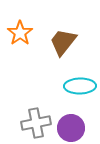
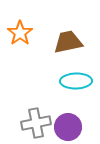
brown trapezoid: moved 5 px right; rotated 40 degrees clockwise
cyan ellipse: moved 4 px left, 5 px up
purple circle: moved 3 px left, 1 px up
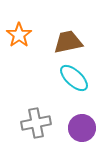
orange star: moved 1 px left, 2 px down
cyan ellipse: moved 2 px left, 3 px up; rotated 44 degrees clockwise
purple circle: moved 14 px right, 1 px down
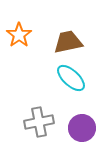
cyan ellipse: moved 3 px left
gray cross: moved 3 px right, 1 px up
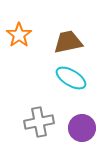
cyan ellipse: rotated 12 degrees counterclockwise
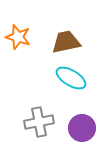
orange star: moved 1 px left, 2 px down; rotated 20 degrees counterclockwise
brown trapezoid: moved 2 px left
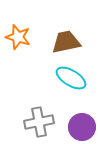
purple circle: moved 1 px up
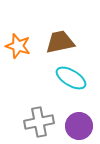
orange star: moved 9 px down
brown trapezoid: moved 6 px left
purple circle: moved 3 px left, 1 px up
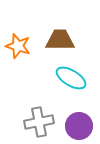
brown trapezoid: moved 2 px up; rotated 12 degrees clockwise
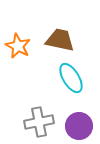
brown trapezoid: rotated 12 degrees clockwise
orange star: rotated 10 degrees clockwise
cyan ellipse: rotated 28 degrees clockwise
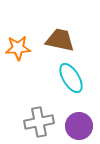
orange star: moved 2 px down; rotated 30 degrees counterclockwise
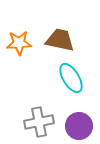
orange star: moved 1 px right, 5 px up
